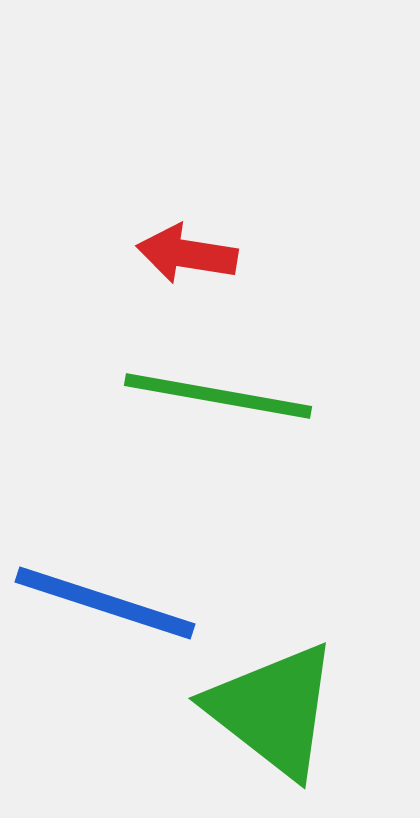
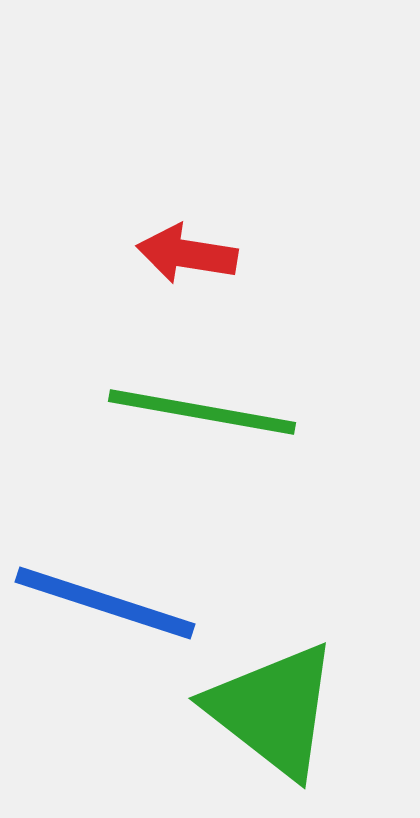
green line: moved 16 px left, 16 px down
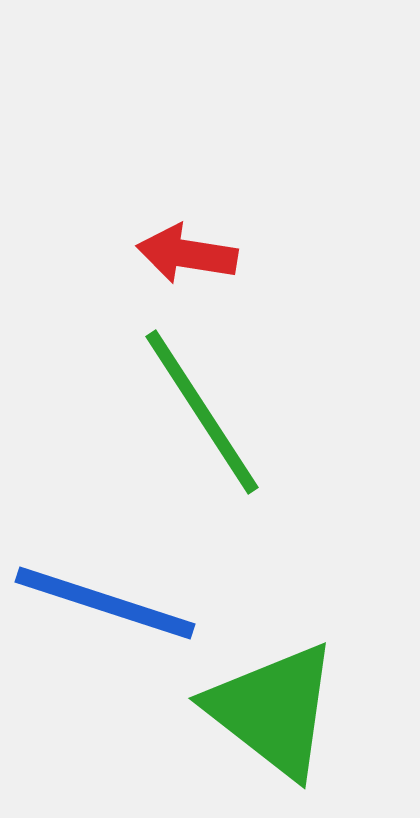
green line: rotated 47 degrees clockwise
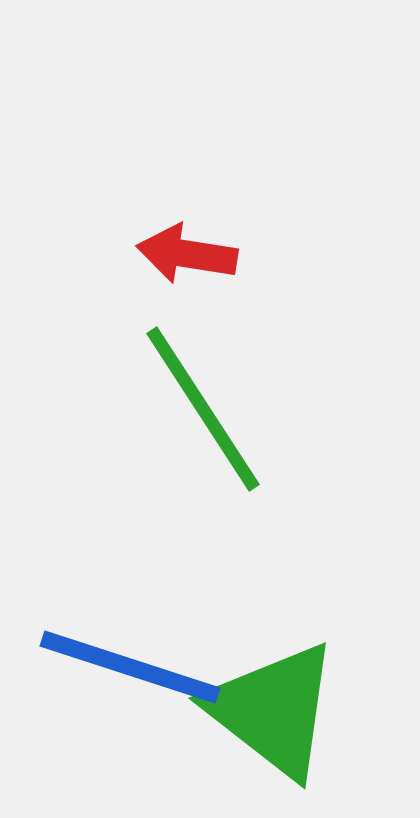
green line: moved 1 px right, 3 px up
blue line: moved 25 px right, 64 px down
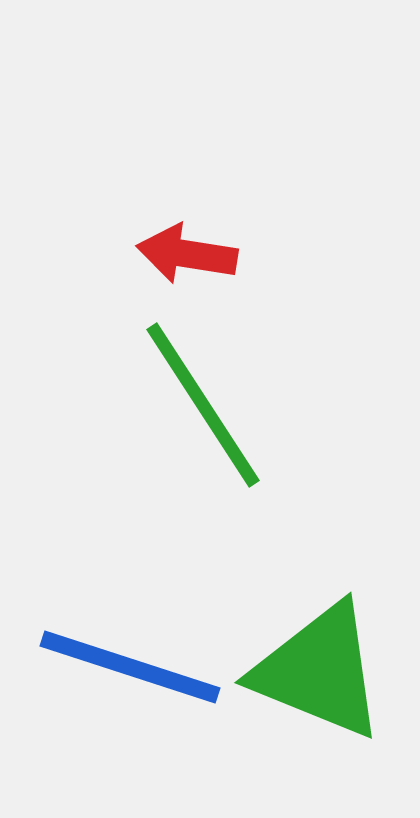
green line: moved 4 px up
green triangle: moved 46 px right, 39 px up; rotated 16 degrees counterclockwise
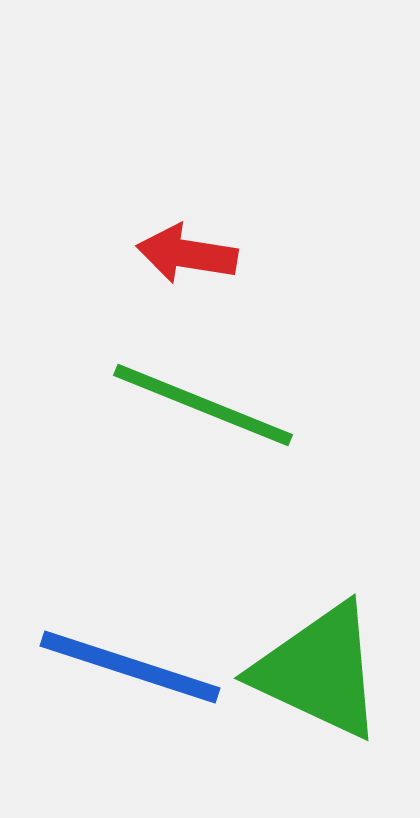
green line: rotated 35 degrees counterclockwise
green triangle: rotated 3 degrees clockwise
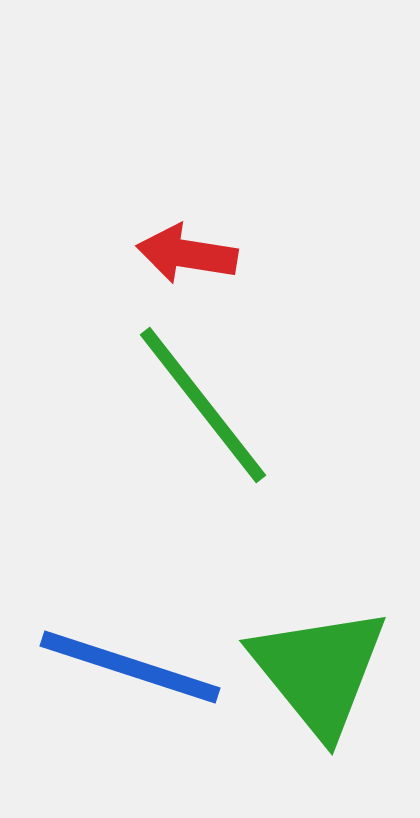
green line: rotated 30 degrees clockwise
green triangle: rotated 26 degrees clockwise
